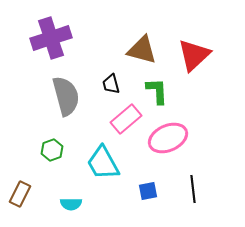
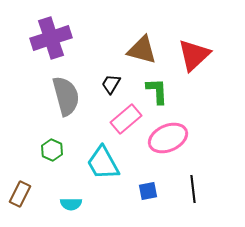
black trapezoid: rotated 45 degrees clockwise
green hexagon: rotated 15 degrees counterclockwise
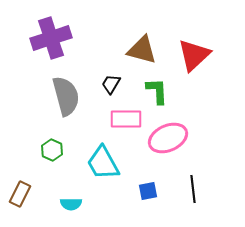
pink rectangle: rotated 40 degrees clockwise
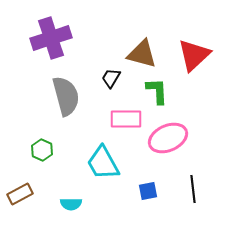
brown triangle: moved 4 px down
black trapezoid: moved 6 px up
green hexagon: moved 10 px left
brown rectangle: rotated 35 degrees clockwise
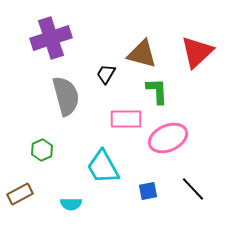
red triangle: moved 3 px right, 3 px up
black trapezoid: moved 5 px left, 4 px up
green hexagon: rotated 10 degrees clockwise
cyan trapezoid: moved 4 px down
black line: rotated 36 degrees counterclockwise
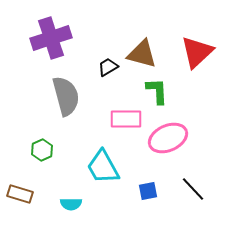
black trapezoid: moved 2 px right, 7 px up; rotated 30 degrees clockwise
brown rectangle: rotated 45 degrees clockwise
